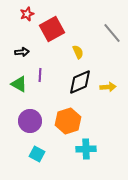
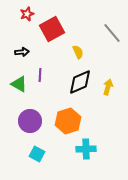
yellow arrow: rotated 70 degrees counterclockwise
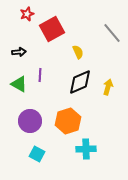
black arrow: moved 3 px left
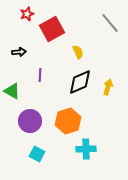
gray line: moved 2 px left, 10 px up
green triangle: moved 7 px left, 7 px down
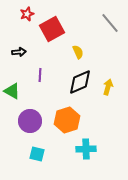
orange hexagon: moved 1 px left, 1 px up
cyan square: rotated 14 degrees counterclockwise
